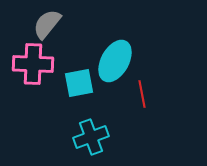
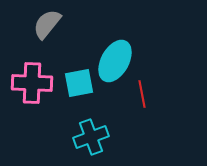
pink cross: moved 1 px left, 19 px down
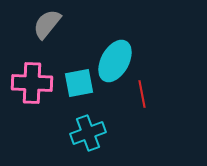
cyan cross: moved 3 px left, 4 px up
